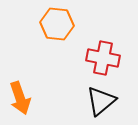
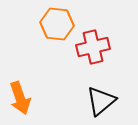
red cross: moved 10 px left, 11 px up; rotated 24 degrees counterclockwise
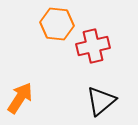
red cross: moved 1 px up
orange arrow: rotated 128 degrees counterclockwise
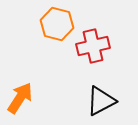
orange hexagon: rotated 8 degrees clockwise
black triangle: rotated 12 degrees clockwise
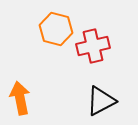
orange hexagon: moved 1 px left, 5 px down
orange arrow: rotated 44 degrees counterclockwise
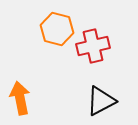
orange hexagon: moved 1 px right
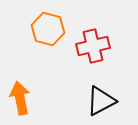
orange hexagon: moved 9 px left
